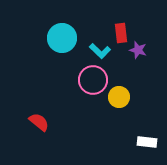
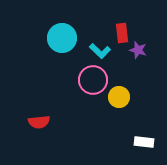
red rectangle: moved 1 px right
red semicircle: rotated 135 degrees clockwise
white rectangle: moved 3 px left
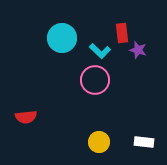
pink circle: moved 2 px right
yellow circle: moved 20 px left, 45 px down
red semicircle: moved 13 px left, 5 px up
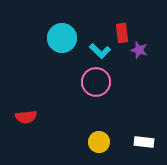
purple star: moved 1 px right
pink circle: moved 1 px right, 2 px down
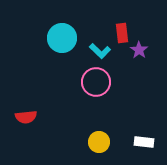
purple star: rotated 18 degrees clockwise
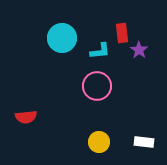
cyan L-shape: rotated 50 degrees counterclockwise
pink circle: moved 1 px right, 4 px down
